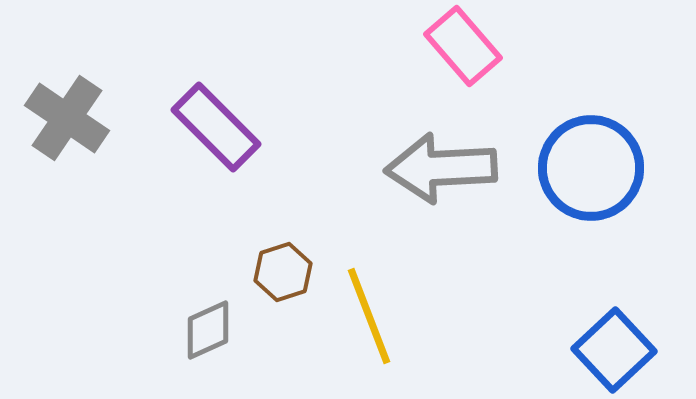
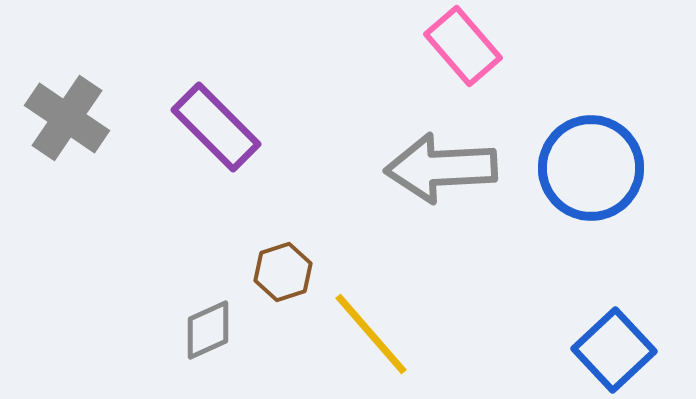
yellow line: moved 2 px right, 18 px down; rotated 20 degrees counterclockwise
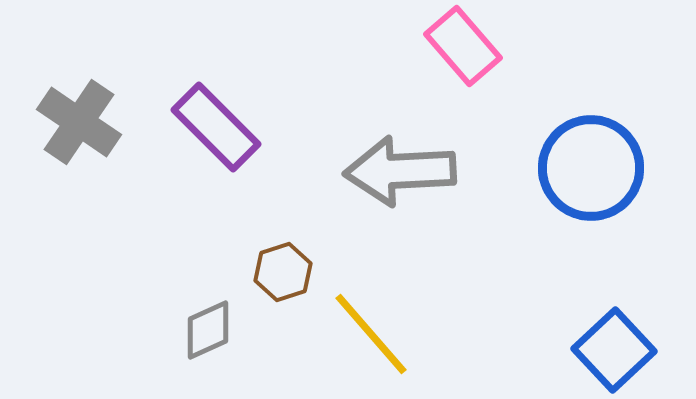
gray cross: moved 12 px right, 4 px down
gray arrow: moved 41 px left, 3 px down
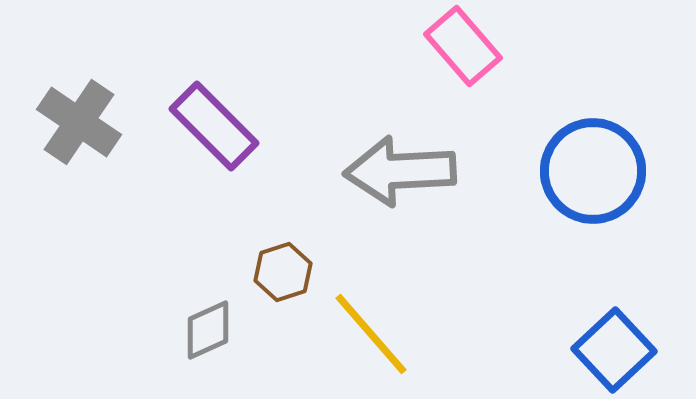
purple rectangle: moved 2 px left, 1 px up
blue circle: moved 2 px right, 3 px down
